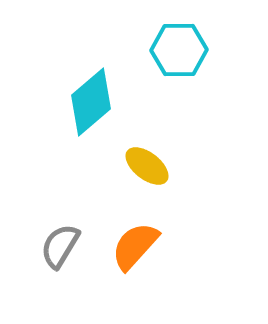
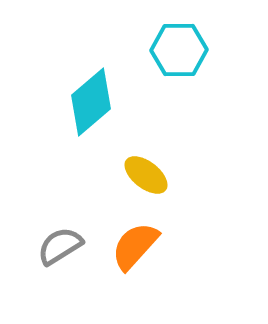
yellow ellipse: moved 1 px left, 9 px down
gray semicircle: rotated 27 degrees clockwise
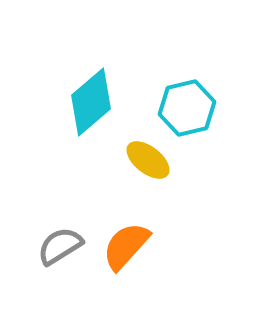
cyan hexagon: moved 8 px right, 58 px down; rotated 12 degrees counterclockwise
yellow ellipse: moved 2 px right, 15 px up
orange semicircle: moved 9 px left
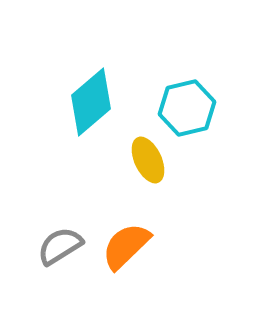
yellow ellipse: rotated 27 degrees clockwise
orange semicircle: rotated 4 degrees clockwise
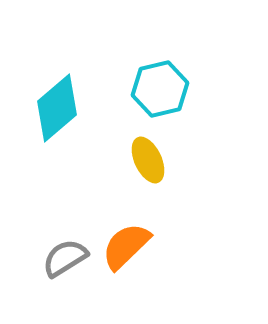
cyan diamond: moved 34 px left, 6 px down
cyan hexagon: moved 27 px left, 19 px up
gray semicircle: moved 5 px right, 12 px down
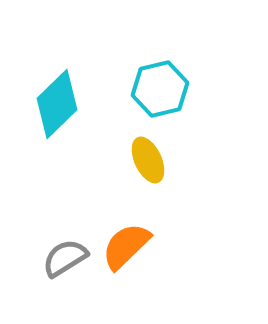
cyan diamond: moved 4 px up; rotated 4 degrees counterclockwise
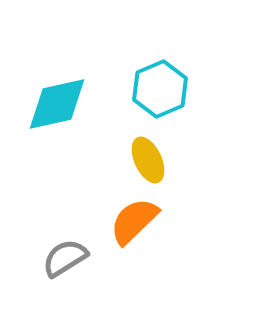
cyan hexagon: rotated 10 degrees counterclockwise
cyan diamond: rotated 32 degrees clockwise
orange semicircle: moved 8 px right, 25 px up
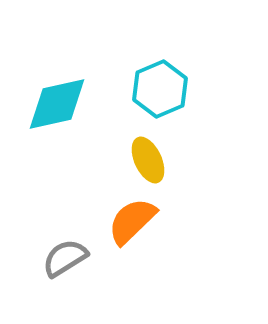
orange semicircle: moved 2 px left
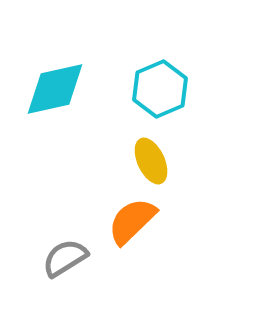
cyan diamond: moved 2 px left, 15 px up
yellow ellipse: moved 3 px right, 1 px down
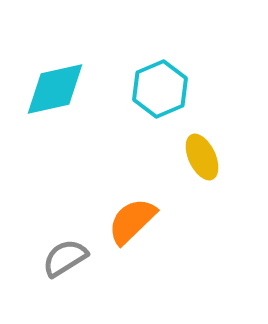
yellow ellipse: moved 51 px right, 4 px up
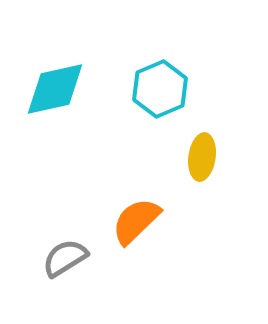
yellow ellipse: rotated 33 degrees clockwise
orange semicircle: moved 4 px right
